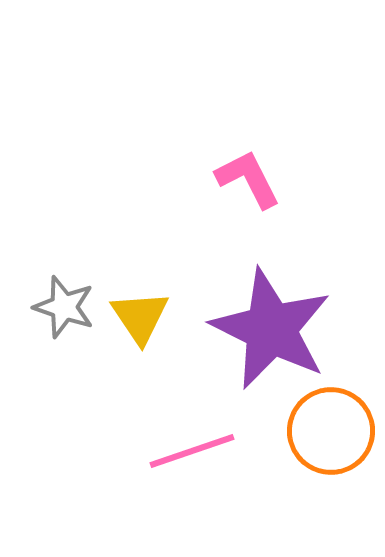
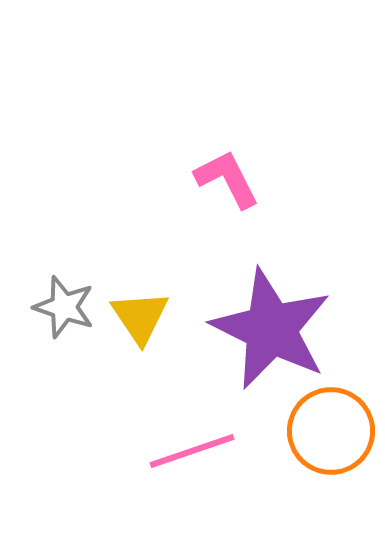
pink L-shape: moved 21 px left
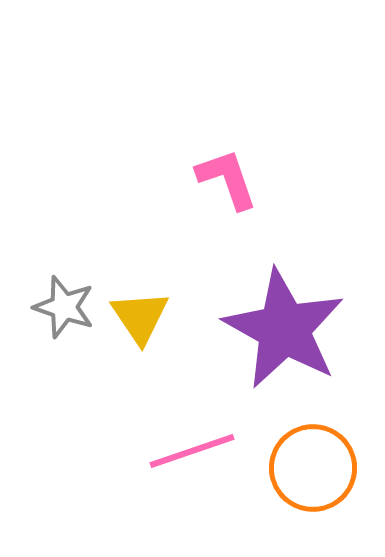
pink L-shape: rotated 8 degrees clockwise
purple star: moved 13 px right; rotated 3 degrees clockwise
orange circle: moved 18 px left, 37 px down
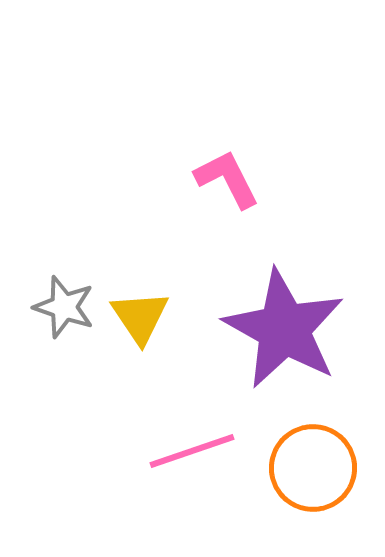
pink L-shape: rotated 8 degrees counterclockwise
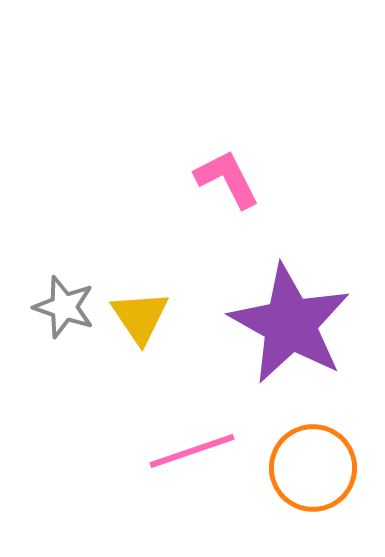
purple star: moved 6 px right, 5 px up
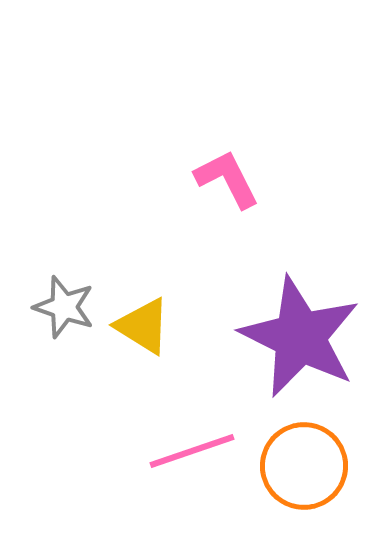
yellow triangle: moved 3 px right, 9 px down; rotated 24 degrees counterclockwise
purple star: moved 10 px right, 13 px down; rotated 3 degrees counterclockwise
orange circle: moved 9 px left, 2 px up
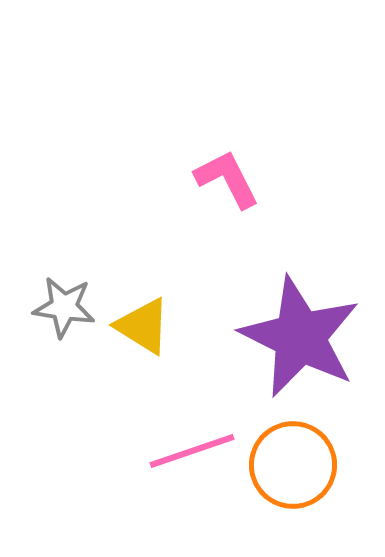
gray star: rotated 10 degrees counterclockwise
orange circle: moved 11 px left, 1 px up
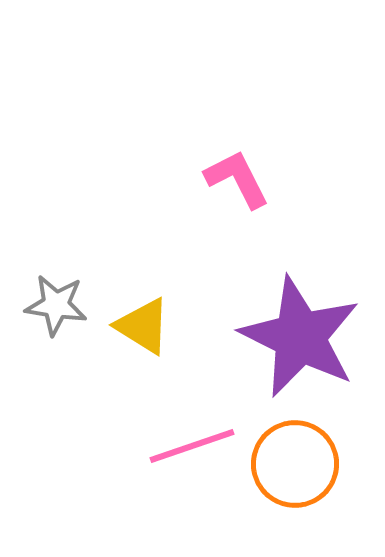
pink L-shape: moved 10 px right
gray star: moved 8 px left, 2 px up
pink line: moved 5 px up
orange circle: moved 2 px right, 1 px up
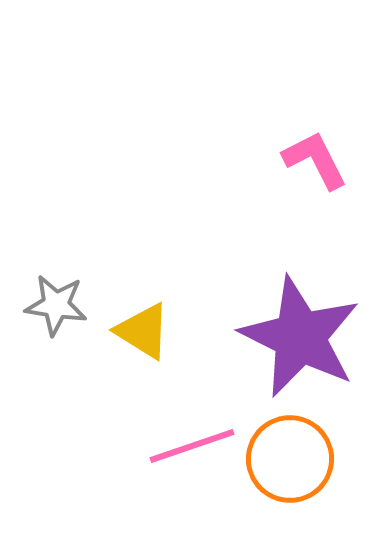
pink L-shape: moved 78 px right, 19 px up
yellow triangle: moved 5 px down
orange circle: moved 5 px left, 5 px up
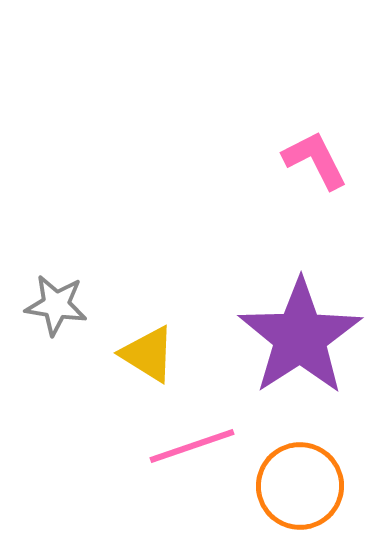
yellow triangle: moved 5 px right, 23 px down
purple star: rotated 13 degrees clockwise
orange circle: moved 10 px right, 27 px down
